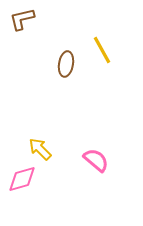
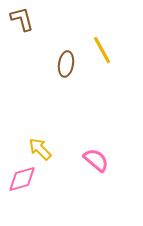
brown L-shape: rotated 88 degrees clockwise
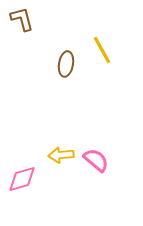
yellow arrow: moved 21 px right, 6 px down; rotated 50 degrees counterclockwise
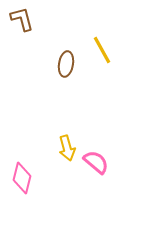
yellow arrow: moved 6 px right, 7 px up; rotated 100 degrees counterclockwise
pink semicircle: moved 2 px down
pink diamond: moved 1 px up; rotated 60 degrees counterclockwise
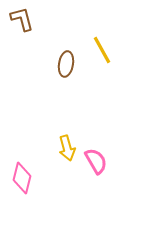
pink semicircle: moved 1 px up; rotated 20 degrees clockwise
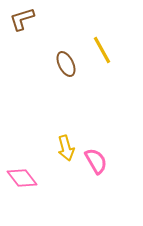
brown L-shape: rotated 92 degrees counterclockwise
brown ellipse: rotated 35 degrees counterclockwise
yellow arrow: moved 1 px left
pink diamond: rotated 52 degrees counterclockwise
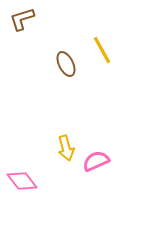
pink semicircle: rotated 84 degrees counterclockwise
pink diamond: moved 3 px down
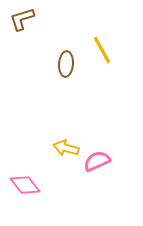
brown ellipse: rotated 30 degrees clockwise
yellow arrow: rotated 120 degrees clockwise
pink semicircle: moved 1 px right
pink diamond: moved 3 px right, 4 px down
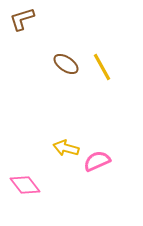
yellow line: moved 17 px down
brown ellipse: rotated 60 degrees counterclockwise
